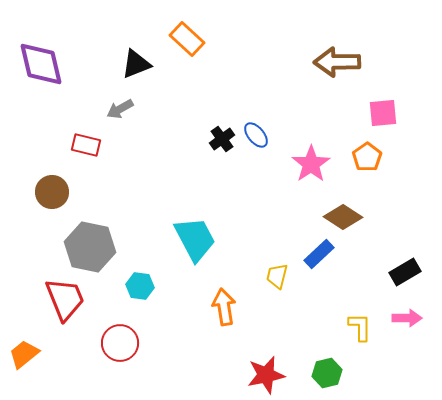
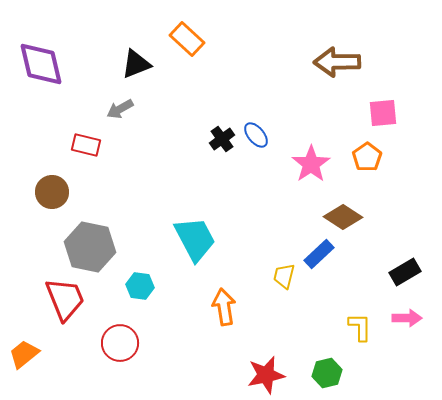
yellow trapezoid: moved 7 px right
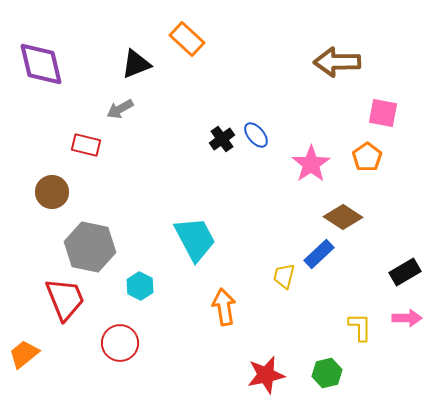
pink square: rotated 16 degrees clockwise
cyan hexagon: rotated 20 degrees clockwise
